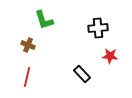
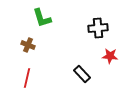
green L-shape: moved 2 px left, 2 px up
red line: moved 1 px down
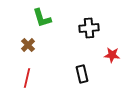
black cross: moved 9 px left
brown cross: rotated 24 degrees clockwise
red star: moved 2 px right, 1 px up
black rectangle: rotated 30 degrees clockwise
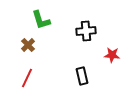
green L-shape: moved 1 px left, 2 px down
black cross: moved 3 px left, 3 px down
black rectangle: moved 2 px down
red line: rotated 12 degrees clockwise
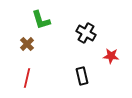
black cross: moved 2 px down; rotated 36 degrees clockwise
brown cross: moved 1 px left, 1 px up
red star: moved 1 px left, 1 px down
red line: rotated 12 degrees counterclockwise
